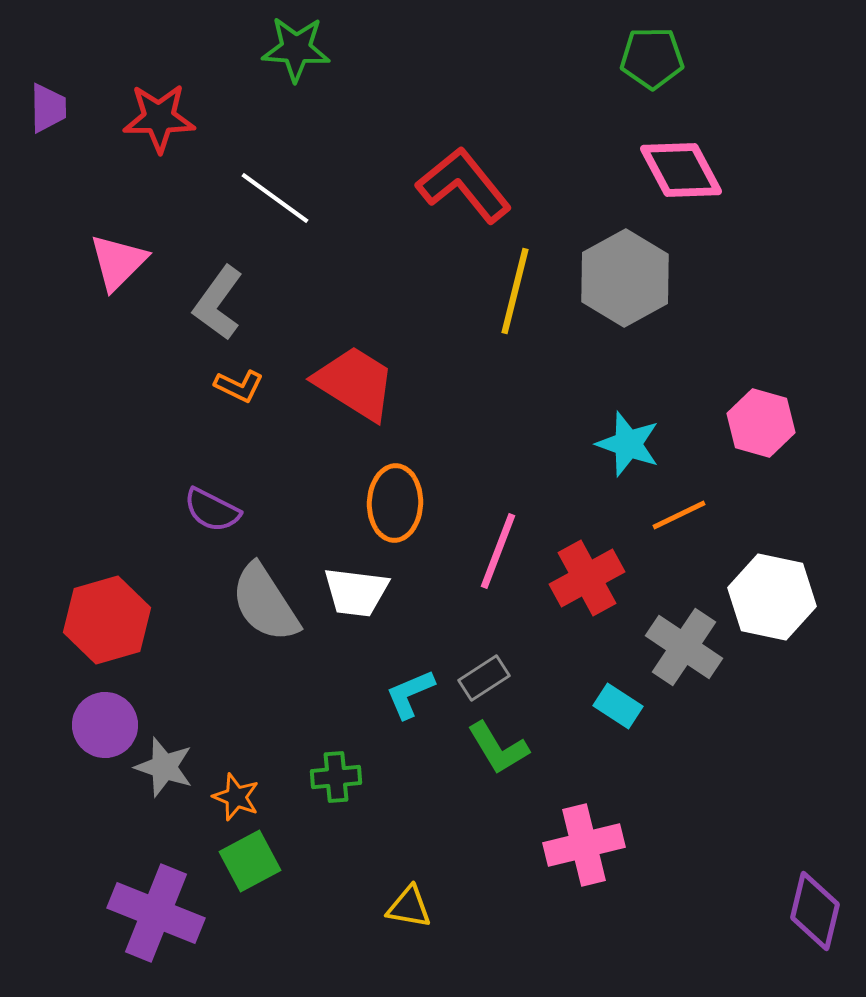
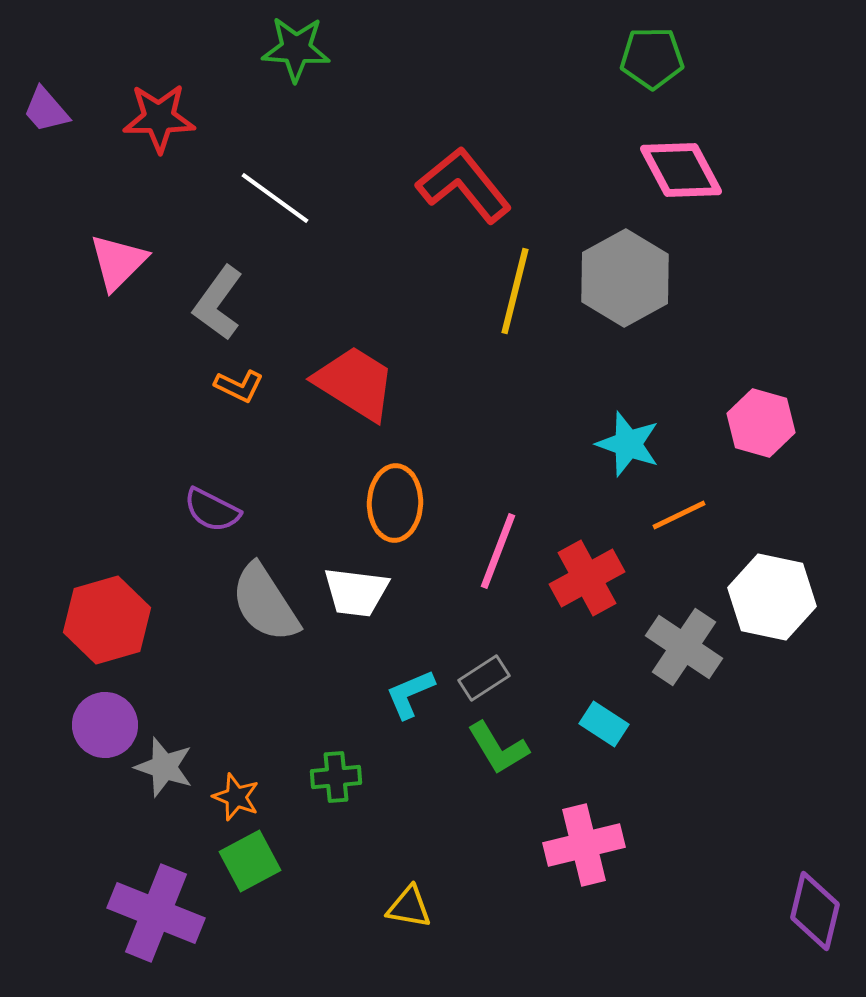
purple trapezoid: moved 2 px left, 2 px down; rotated 140 degrees clockwise
cyan rectangle: moved 14 px left, 18 px down
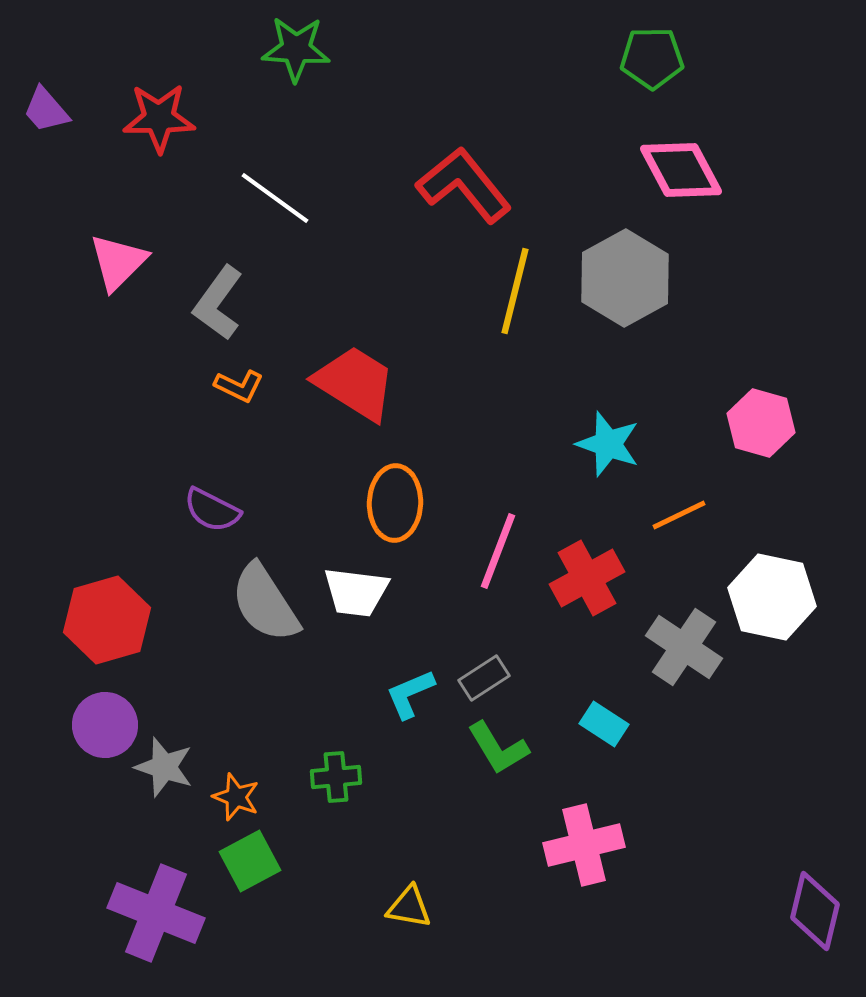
cyan star: moved 20 px left
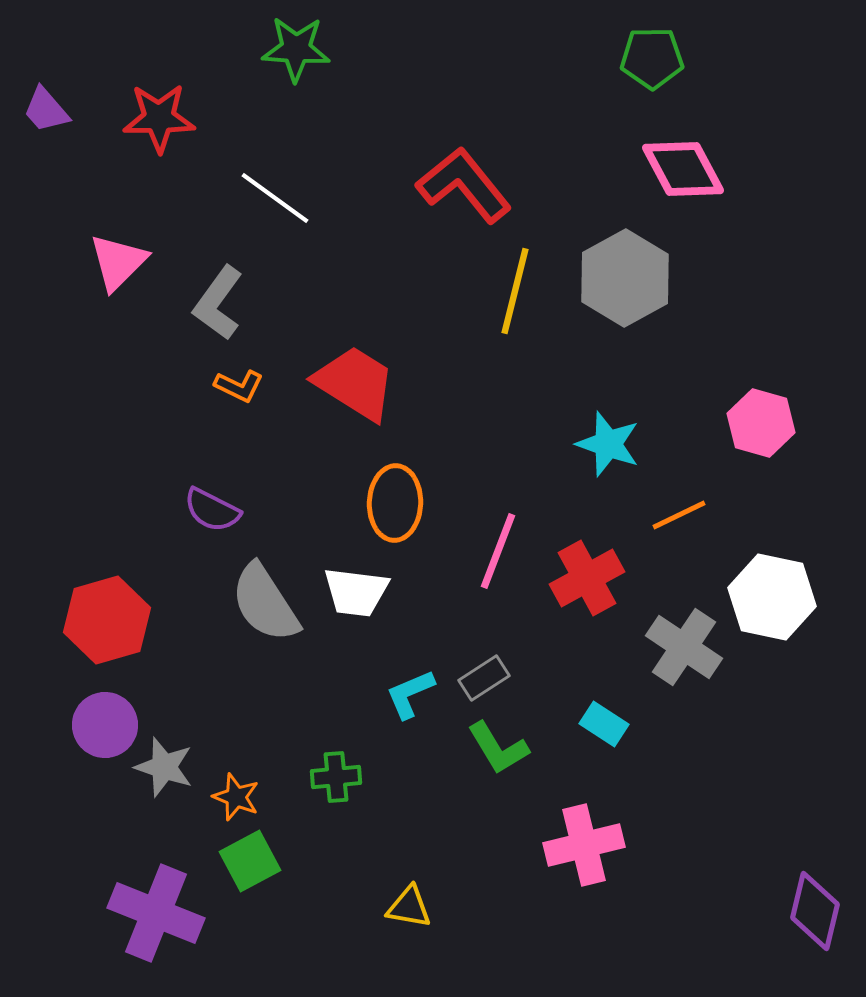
pink diamond: moved 2 px right, 1 px up
